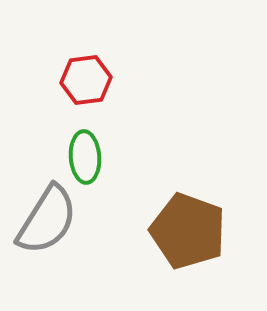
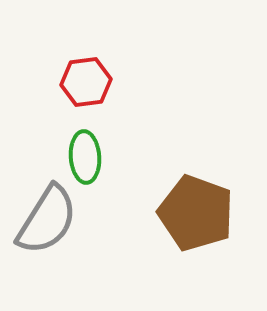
red hexagon: moved 2 px down
brown pentagon: moved 8 px right, 18 px up
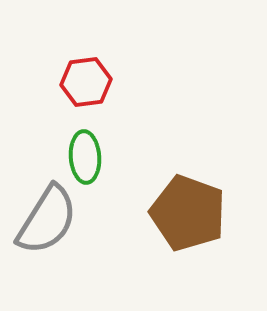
brown pentagon: moved 8 px left
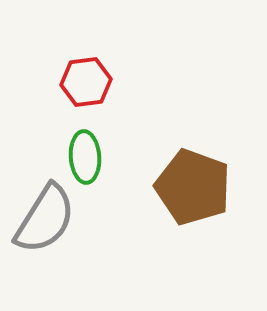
brown pentagon: moved 5 px right, 26 px up
gray semicircle: moved 2 px left, 1 px up
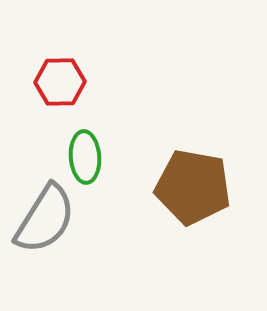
red hexagon: moved 26 px left; rotated 6 degrees clockwise
brown pentagon: rotated 10 degrees counterclockwise
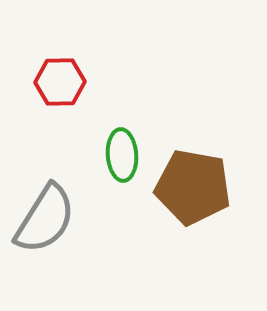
green ellipse: moved 37 px right, 2 px up
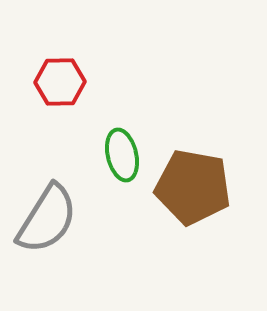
green ellipse: rotated 9 degrees counterclockwise
gray semicircle: moved 2 px right
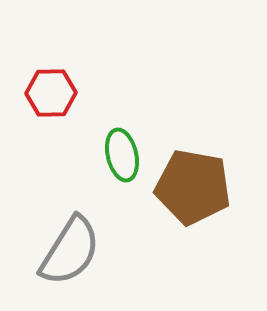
red hexagon: moved 9 px left, 11 px down
gray semicircle: moved 23 px right, 32 px down
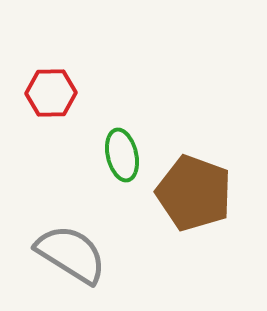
brown pentagon: moved 1 px right, 6 px down; rotated 10 degrees clockwise
gray semicircle: moved 1 px right, 3 px down; rotated 90 degrees counterclockwise
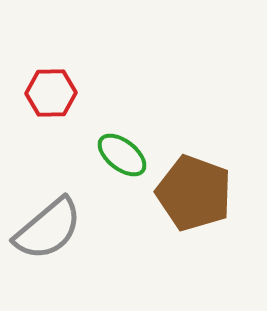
green ellipse: rotated 39 degrees counterclockwise
gray semicircle: moved 23 px left, 25 px up; rotated 108 degrees clockwise
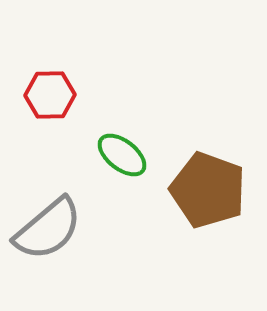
red hexagon: moved 1 px left, 2 px down
brown pentagon: moved 14 px right, 3 px up
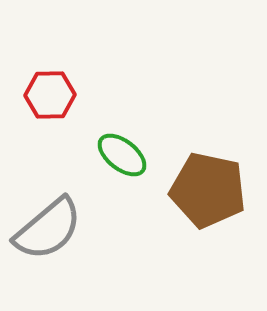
brown pentagon: rotated 8 degrees counterclockwise
